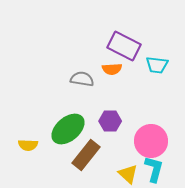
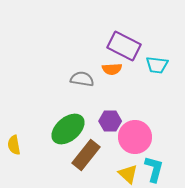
pink circle: moved 16 px left, 4 px up
yellow semicircle: moved 14 px left; rotated 78 degrees clockwise
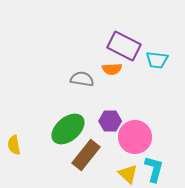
cyan trapezoid: moved 5 px up
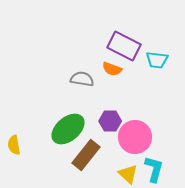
orange semicircle: rotated 24 degrees clockwise
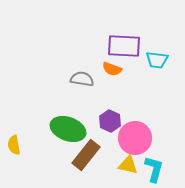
purple rectangle: rotated 24 degrees counterclockwise
purple hexagon: rotated 25 degrees clockwise
green ellipse: rotated 60 degrees clockwise
pink circle: moved 1 px down
yellow triangle: moved 9 px up; rotated 30 degrees counterclockwise
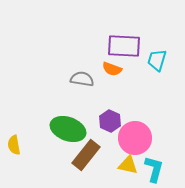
cyan trapezoid: rotated 100 degrees clockwise
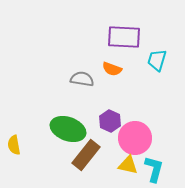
purple rectangle: moved 9 px up
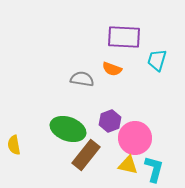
purple hexagon: rotated 15 degrees clockwise
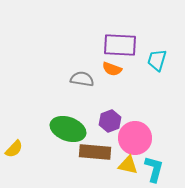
purple rectangle: moved 4 px left, 8 px down
yellow semicircle: moved 4 px down; rotated 126 degrees counterclockwise
brown rectangle: moved 9 px right, 3 px up; rotated 56 degrees clockwise
